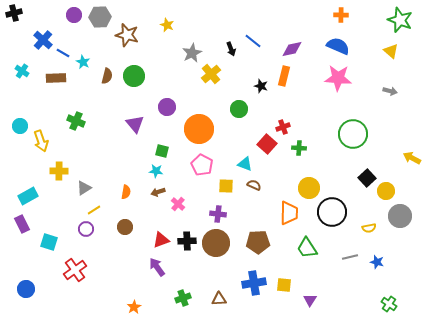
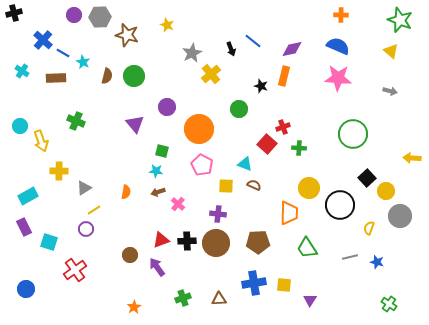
yellow arrow at (412, 158): rotated 24 degrees counterclockwise
black circle at (332, 212): moved 8 px right, 7 px up
purple rectangle at (22, 224): moved 2 px right, 3 px down
brown circle at (125, 227): moved 5 px right, 28 px down
yellow semicircle at (369, 228): rotated 120 degrees clockwise
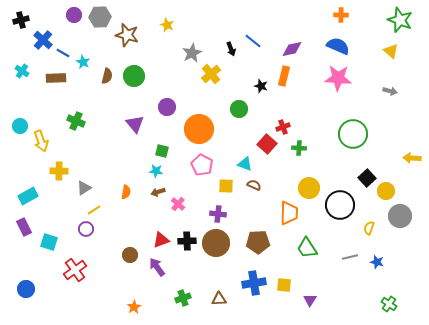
black cross at (14, 13): moved 7 px right, 7 px down
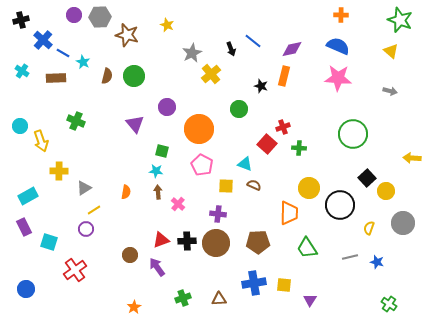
brown arrow at (158, 192): rotated 104 degrees clockwise
gray circle at (400, 216): moved 3 px right, 7 px down
